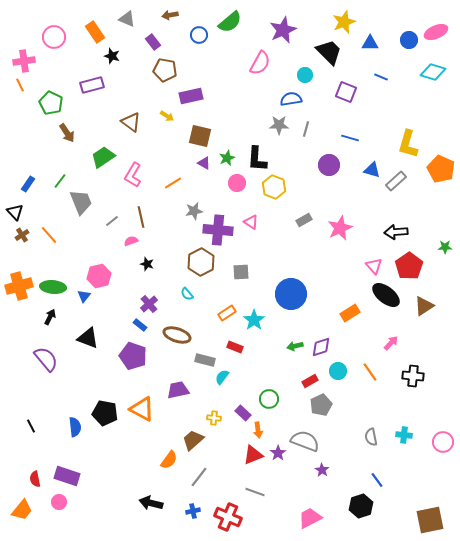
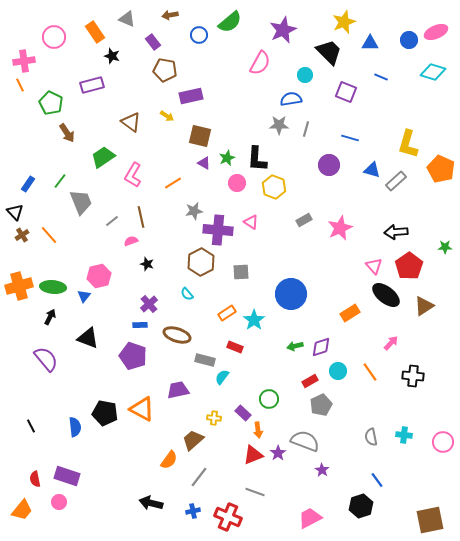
blue rectangle at (140, 325): rotated 40 degrees counterclockwise
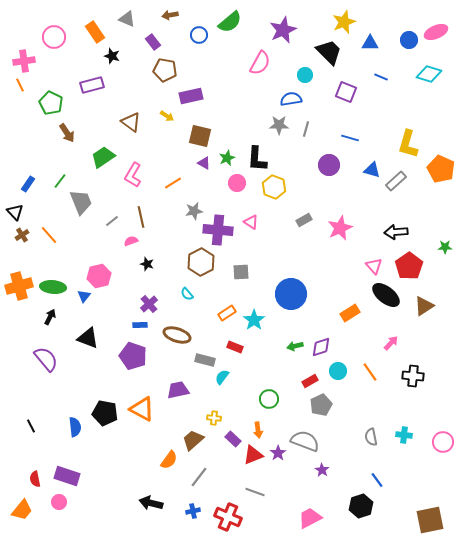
cyan diamond at (433, 72): moved 4 px left, 2 px down
purple rectangle at (243, 413): moved 10 px left, 26 px down
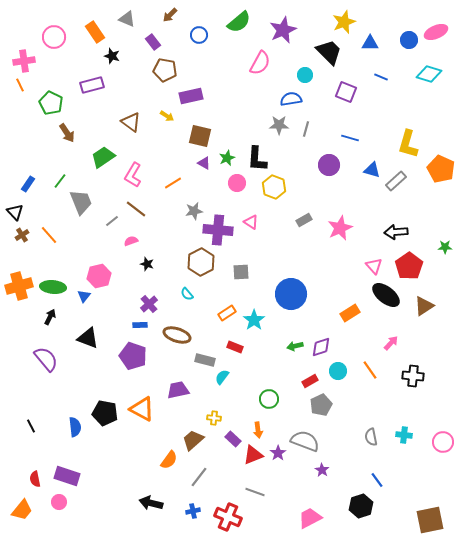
brown arrow at (170, 15): rotated 35 degrees counterclockwise
green semicircle at (230, 22): moved 9 px right
brown line at (141, 217): moved 5 px left, 8 px up; rotated 40 degrees counterclockwise
orange line at (370, 372): moved 2 px up
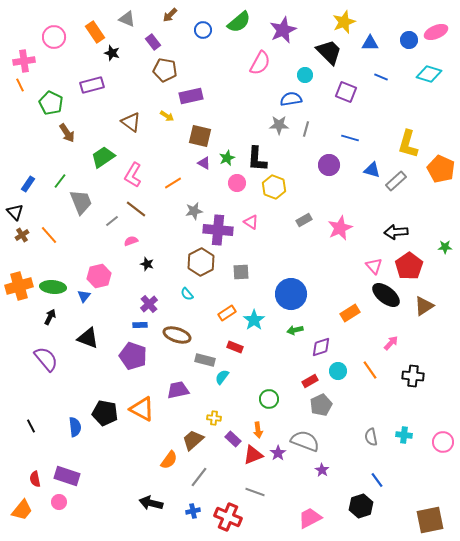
blue circle at (199, 35): moved 4 px right, 5 px up
black star at (112, 56): moved 3 px up
green arrow at (295, 346): moved 16 px up
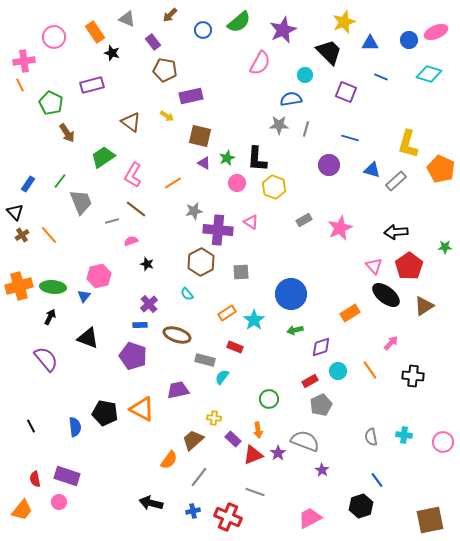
gray line at (112, 221): rotated 24 degrees clockwise
